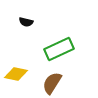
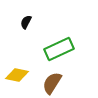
black semicircle: rotated 104 degrees clockwise
yellow diamond: moved 1 px right, 1 px down
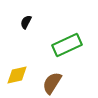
green rectangle: moved 8 px right, 4 px up
yellow diamond: rotated 25 degrees counterclockwise
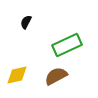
brown semicircle: moved 4 px right, 7 px up; rotated 30 degrees clockwise
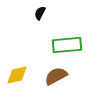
black semicircle: moved 14 px right, 9 px up
green rectangle: rotated 20 degrees clockwise
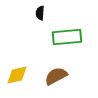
black semicircle: rotated 24 degrees counterclockwise
green rectangle: moved 8 px up
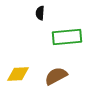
yellow diamond: moved 1 px right, 1 px up; rotated 10 degrees clockwise
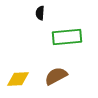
yellow diamond: moved 5 px down
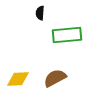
green rectangle: moved 2 px up
brown semicircle: moved 1 px left, 2 px down
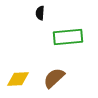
green rectangle: moved 1 px right, 2 px down
brown semicircle: moved 1 px left; rotated 15 degrees counterclockwise
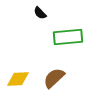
black semicircle: rotated 48 degrees counterclockwise
